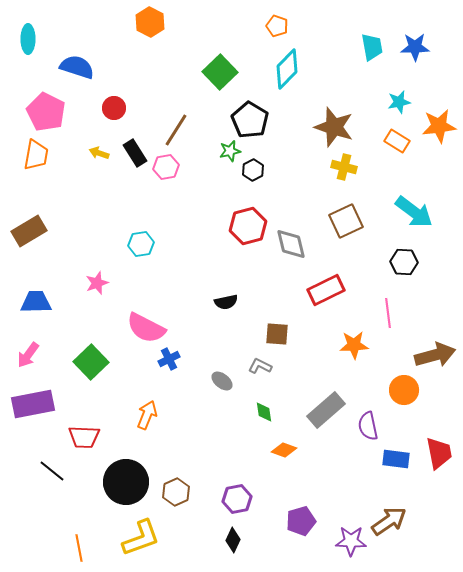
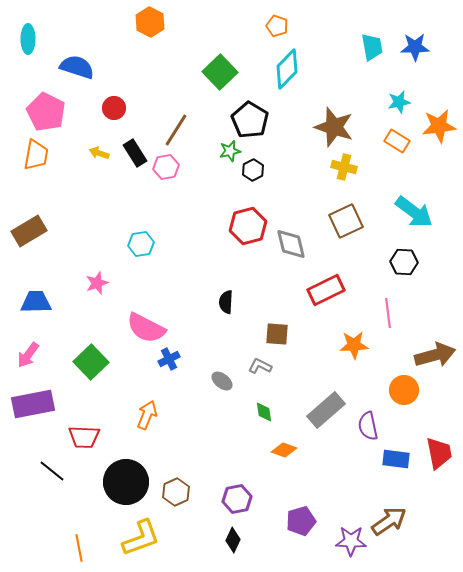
black semicircle at (226, 302): rotated 105 degrees clockwise
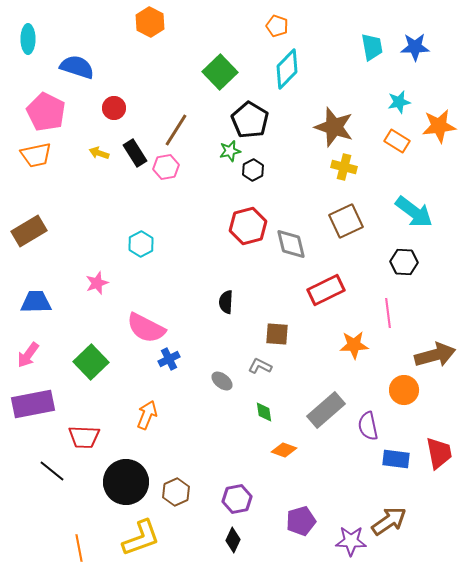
orange trapezoid at (36, 155): rotated 68 degrees clockwise
cyan hexagon at (141, 244): rotated 20 degrees counterclockwise
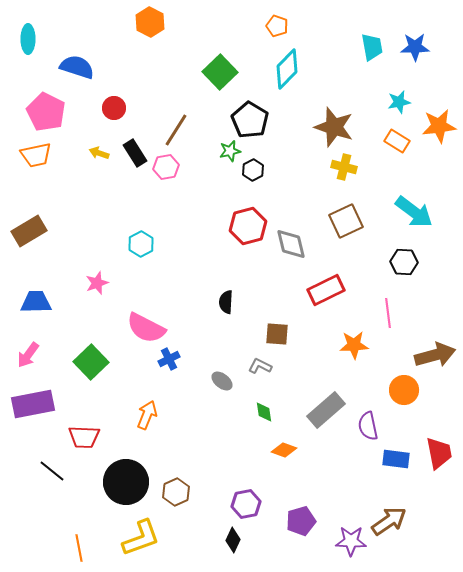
purple hexagon at (237, 499): moved 9 px right, 5 px down
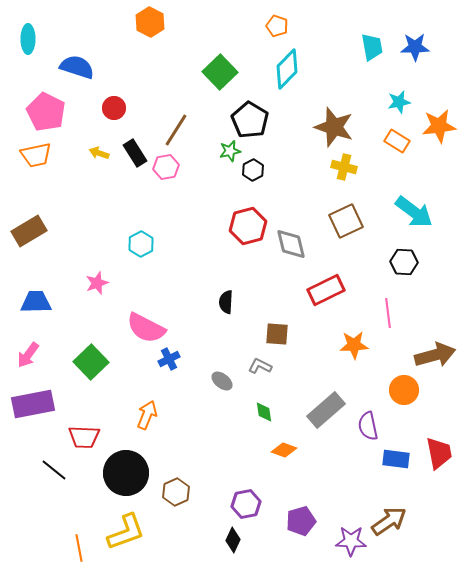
black line at (52, 471): moved 2 px right, 1 px up
black circle at (126, 482): moved 9 px up
yellow L-shape at (141, 538): moved 15 px left, 6 px up
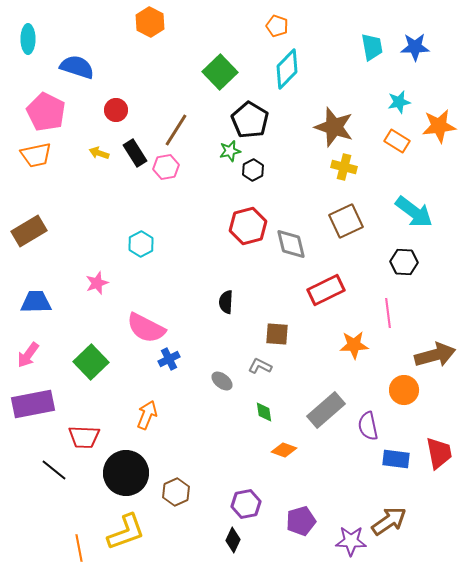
red circle at (114, 108): moved 2 px right, 2 px down
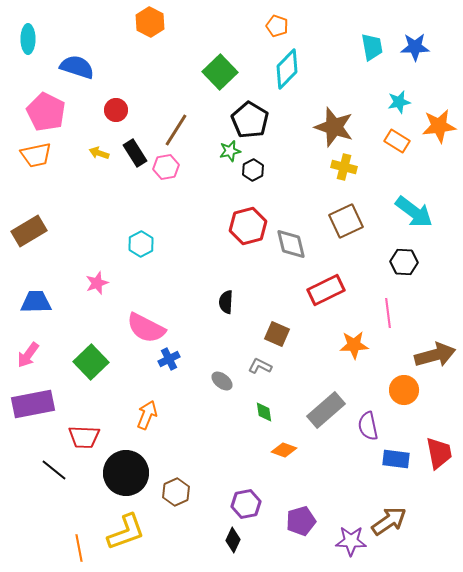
brown square at (277, 334): rotated 20 degrees clockwise
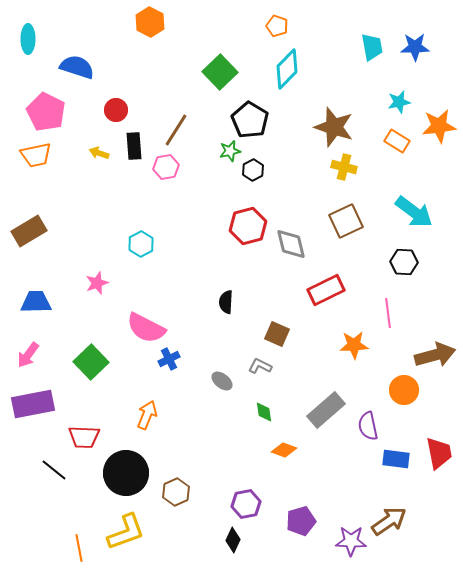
black rectangle at (135, 153): moved 1 px left, 7 px up; rotated 28 degrees clockwise
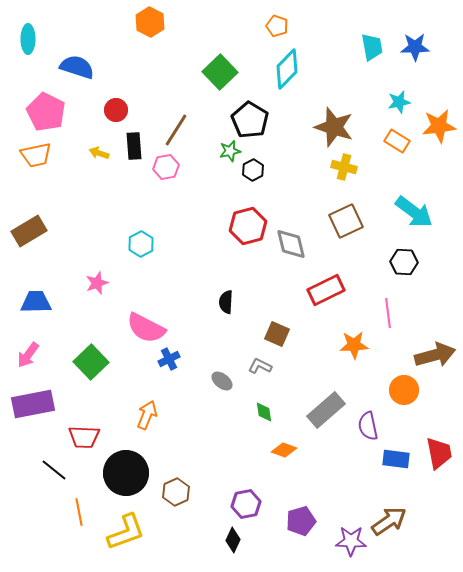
orange line at (79, 548): moved 36 px up
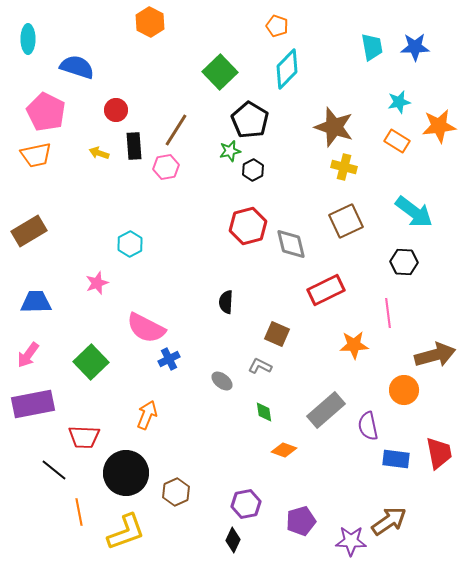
cyan hexagon at (141, 244): moved 11 px left
